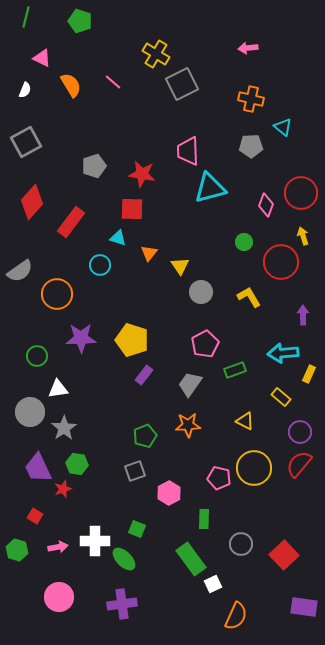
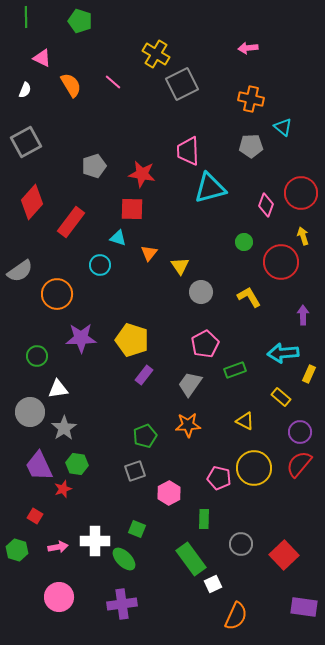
green line at (26, 17): rotated 15 degrees counterclockwise
purple trapezoid at (38, 468): moved 1 px right, 2 px up
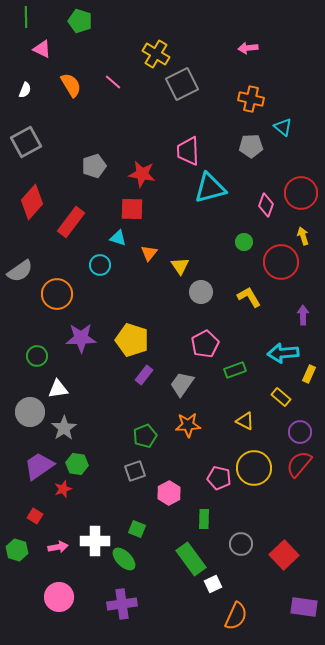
pink triangle at (42, 58): moved 9 px up
gray trapezoid at (190, 384): moved 8 px left
purple trapezoid at (39, 466): rotated 80 degrees clockwise
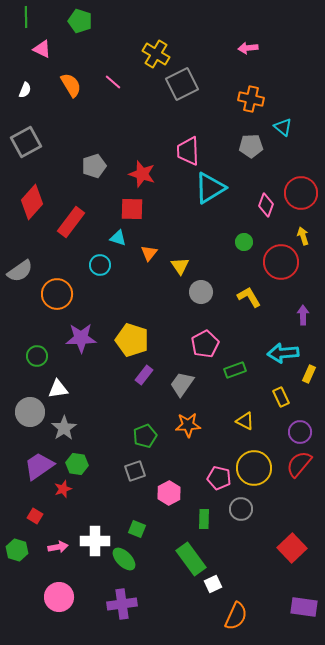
red star at (142, 174): rotated 8 degrees clockwise
cyan triangle at (210, 188): rotated 16 degrees counterclockwise
yellow rectangle at (281, 397): rotated 24 degrees clockwise
gray circle at (241, 544): moved 35 px up
red square at (284, 555): moved 8 px right, 7 px up
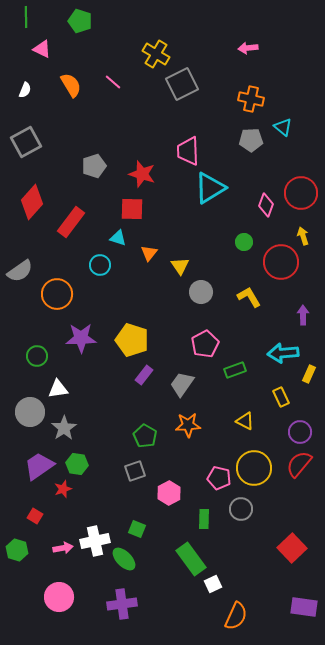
gray pentagon at (251, 146): moved 6 px up
green pentagon at (145, 436): rotated 20 degrees counterclockwise
white cross at (95, 541): rotated 12 degrees counterclockwise
pink arrow at (58, 547): moved 5 px right, 1 px down
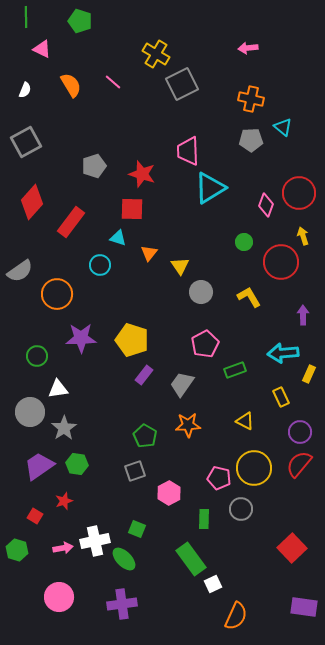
red circle at (301, 193): moved 2 px left
red star at (63, 489): moved 1 px right, 12 px down
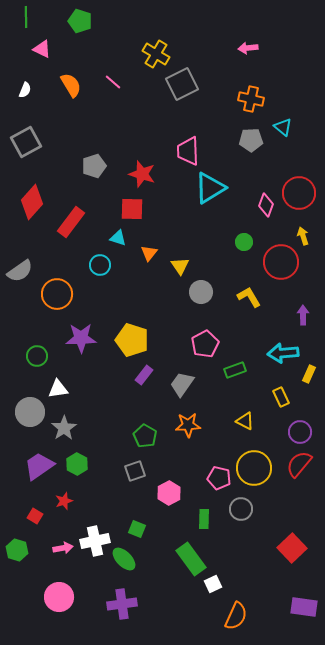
green hexagon at (77, 464): rotated 20 degrees clockwise
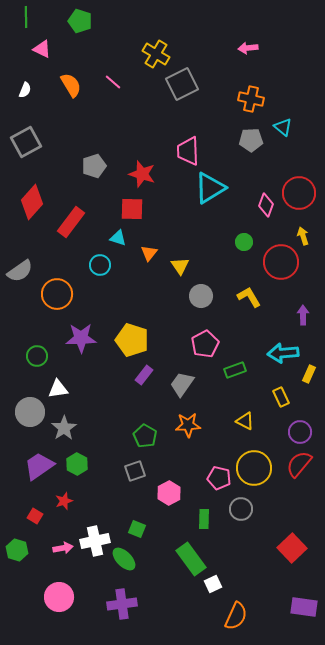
gray circle at (201, 292): moved 4 px down
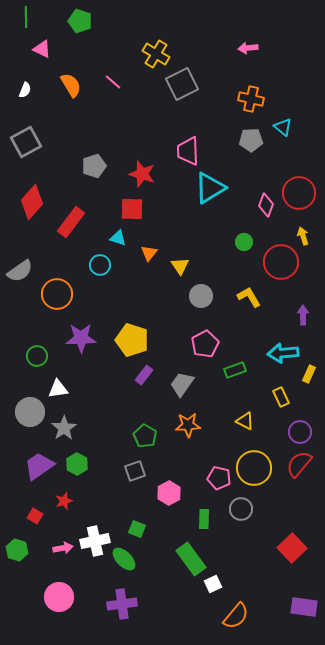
orange semicircle at (236, 616): rotated 16 degrees clockwise
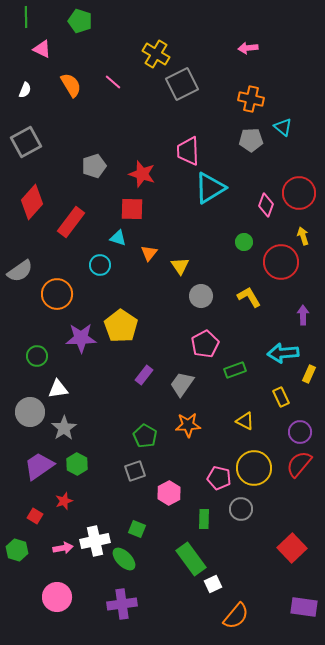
yellow pentagon at (132, 340): moved 11 px left, 14 px up; rotated 16 degrees clockwise
pink circle at (59, 597): moved 2 px left
